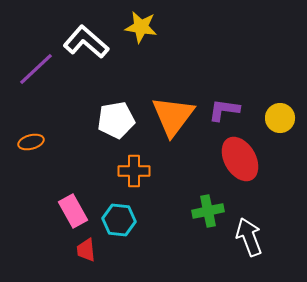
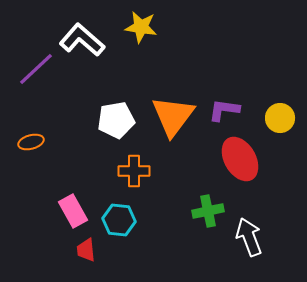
white L-shape: moved 4 px left, 2 px up
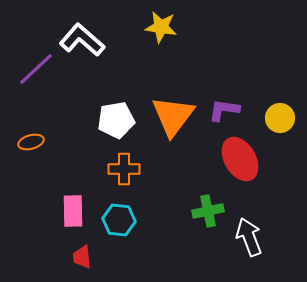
yellow star: moved 20 px right
orange cross: moved 10 px left, 2 px up
pink rectangle: rotated 28 degrees clockwise
red trapezoid: moved 4 px left, 7 px down
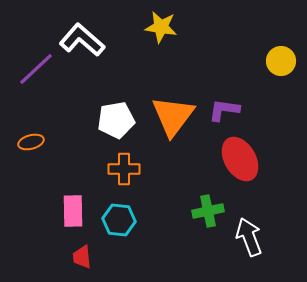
yellow circle: moved 1 px right, 57 px up
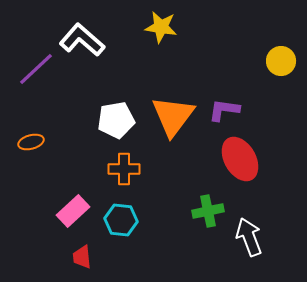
pink rectangle: rotated 48 degrees clockwise
cyan hexagon: moved 2 px right
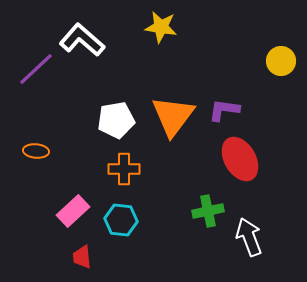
orange ellipse: moved 5 px right, 9 px down; rotated 20 degrees clockwise
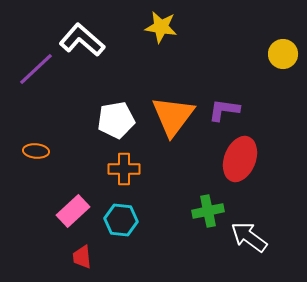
yellow circle: moved 2 px right, 7 px up
red ellipse: rotated 51 degrees clockwise
white arrow: rotated 33 degrees counterclockwise
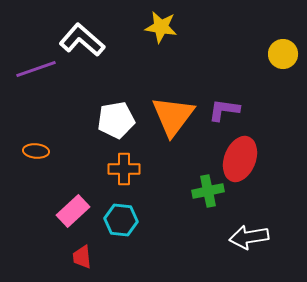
purple line: rotated 24 degrees clockwise
green cross: moved 20 px up
white arrow: rotated 45 degrees counterclockwise
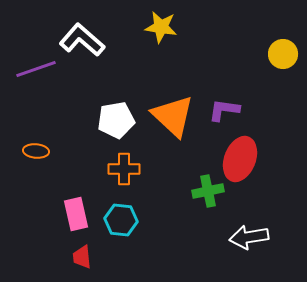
orange triangle: rotated 24 degrees counterclockwise
pink rectangle: moved 3 px right, 3 px down; rotated 60 degrees counterclockwise
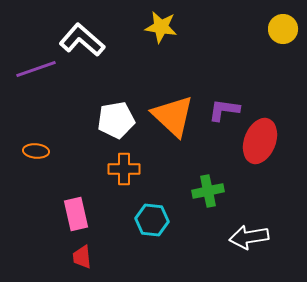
yellow circle: moved 25 px up
red ellipse: moved 20 px right, 18 px up
cyan hexagon: moved 31 px right
